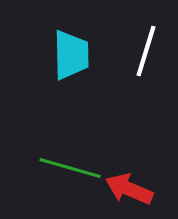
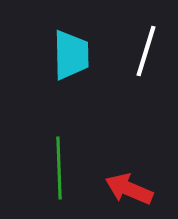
green line: moved 11 px left; rotated 72 degrees clockwise
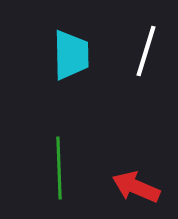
red arrow: moved 7 px right, 2 px up
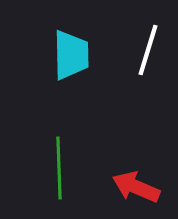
white line: moved 2 px right, 1 px up
